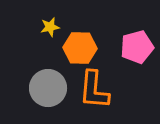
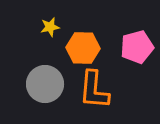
orange hexagon: moved 3 px right
gray circle: moved 3 px left, 4 px up
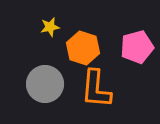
orange hexagon: rotated 16 degrees clockwise
orange L-shape: moved 2 px right, 1 px up
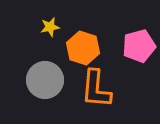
pink pentagon: moved 2 px right, 1 px up
gray circle: moved 4 px up
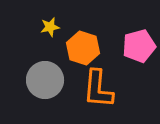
orange L-shape: moved 2 px right
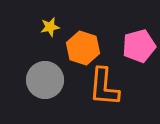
orange L-shape: moved 6 px right, 2 px up
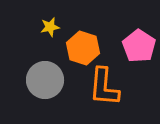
pink pentagon: rotated 24 degrees counterclockwise
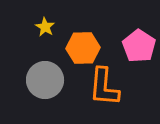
yellow star: moved 5 px left; rotated 30 degrees counterclockwise
orange hexagon: rotated 20 degrees counterclockwise
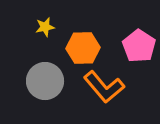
yellow star: rotated 30 degrees clockwise
gray circle: moved 1 px down
orange L-shape: rotated 45 degrees counterclockwise
